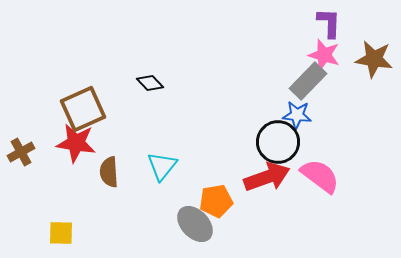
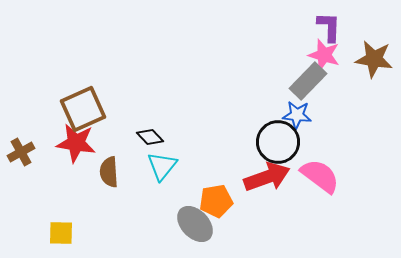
purple L-shape: moved 4 px down
black diamond: moved 54 px down
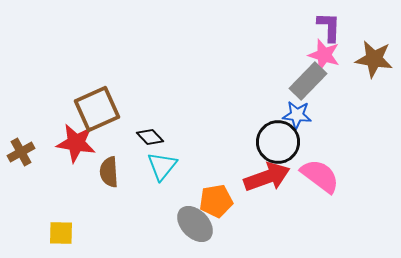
brown square: moved 14 px right
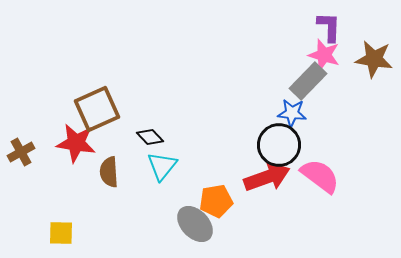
blue star: moved 5 px left, 2 px up
black circle: moved 1 px right, 3 px down
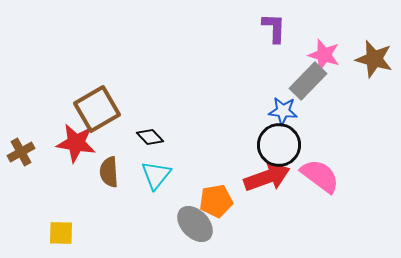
purple L-shape: moved 55 px left, 1 px down
brown star: rotated 6 degrees clockwise
brown square: rotated 6 degrees counterclockwise
blue star: moved 9 px left, 2 px up
cyan triangle: moved 6 px left, 9 px down
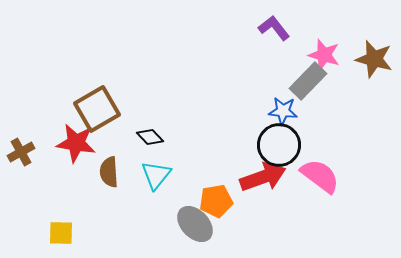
purple L-shape: rotated 40 degrees counterclockwise
red arrow: moved 4 px left
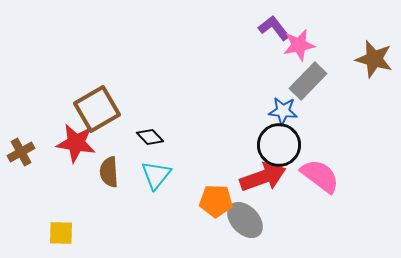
pink star: moved 25 px left, 10 px up; rotated 28 degrees counterclockwise
orange pentagon: rotated 12 degrees clockwise
gray ellipse: moved 50 px right, 4 px up
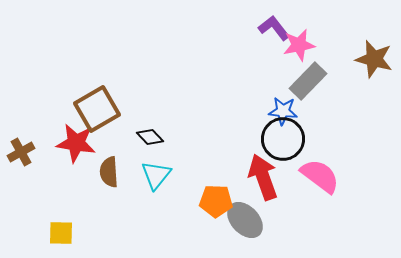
black circle: moved 4 px right, 6 px up
red arrow: rotated 90 degrees counterclockwise
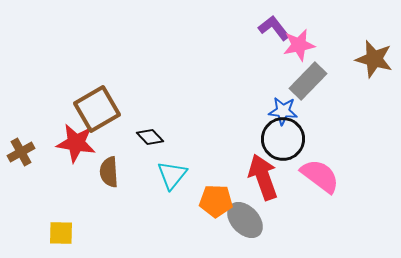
cyan triangle: moved 16 px right
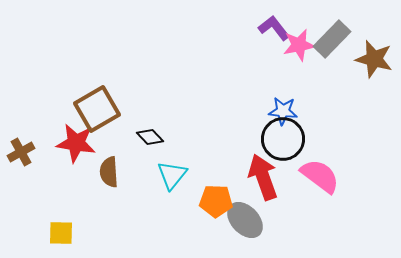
gray rectangle: moved 24 px right, 42 px up
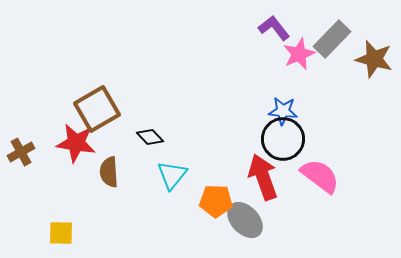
pink star: moved 9 px down; rotated 12 degrees counterclockwise
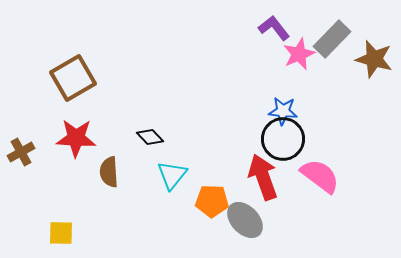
brown square: moved 24 px left, 31 px up
red star: moved 5 px up; rotated 6 degrees counterclockwise
orange pentagon: moved 4 px left
